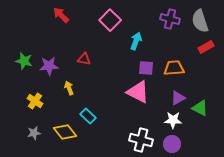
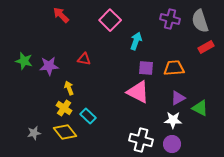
yellow cross: moved 29 px right, 7 px down
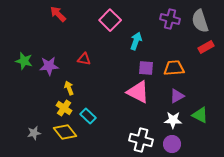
red arrow: moved 3 px left, 1 px up
purple triangle: moved 1 px left, 2 px up
green triangle: moved 7 px down
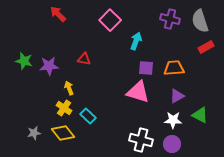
pink triangle: rotated 10 degrees counterclockwise
yellow diamond: moved 2 px left, 1 px down
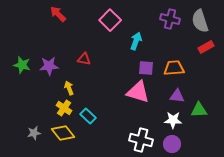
green star: moved 2 px left, 4 px down
purple triangle: rotated 35 degrees clockwise
green triangle: moved 1 px left, 5 px up; rotated 30 degrees counterclockwise
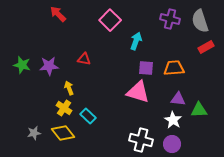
purple triangle: moved 1 px right, 3 px down
white star: rotated 30 degrees clockwise
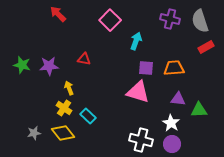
white star: moved 2 px left, 3 px down
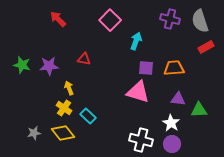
red arrow: moved 5 px down
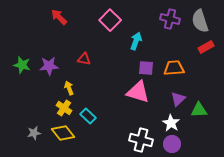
red arrow: moved 1 px right, 2 px up
purple triangle: rotated 49 degrees counterclockwise
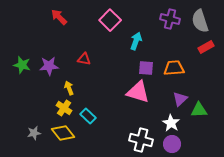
purple triangle: moved 2 px right
